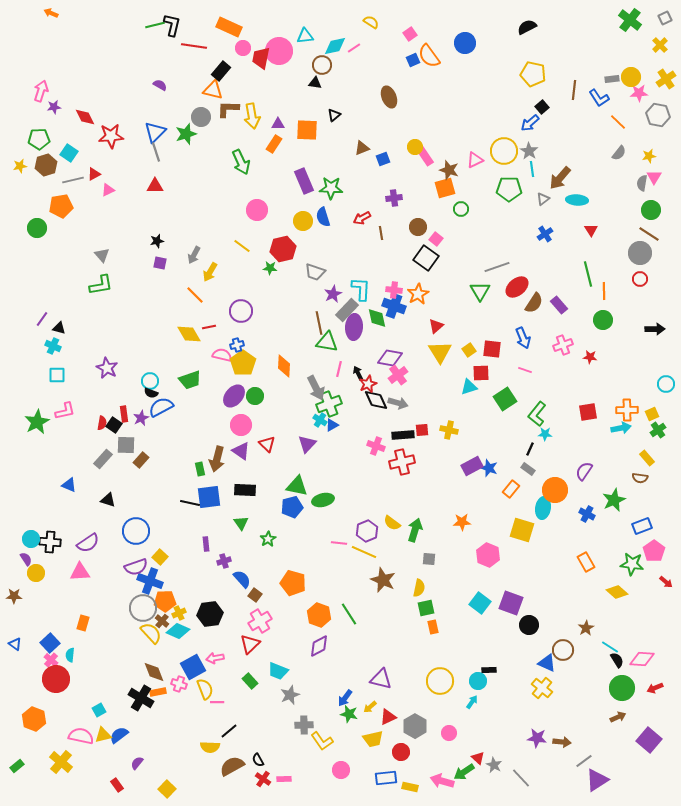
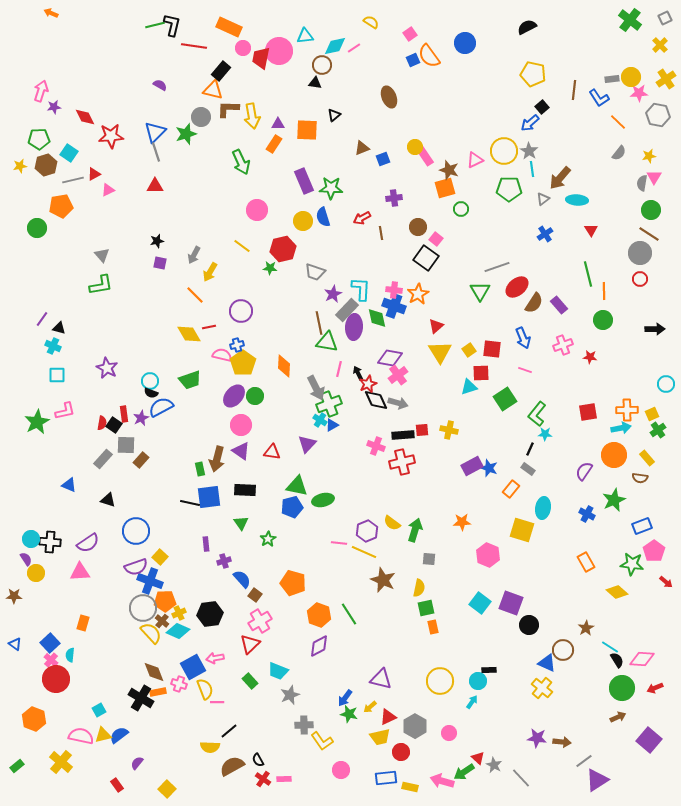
red triangle at (267, 444): moved 5 px right, 8 px down; rotated 36 degrees counterclockwise
orange circle at (555, 490): moved 59 px right, 35 px up
yellow trapezoid at (373, 739): moved 7 px right, 2 px up
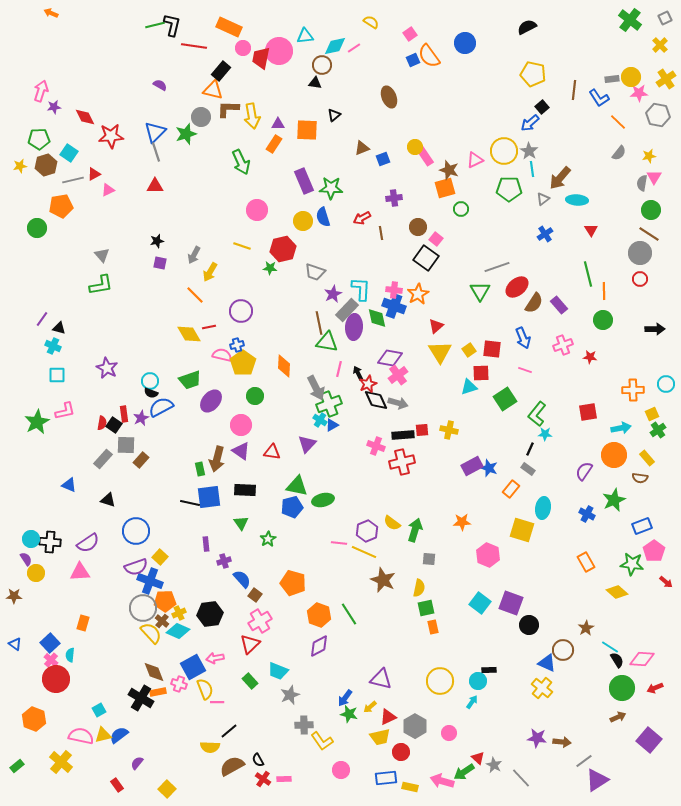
yellow line at (242, 246): rotated 18 degrees counterclockwise
purple ellipse at (234, 396): moved 23 px left, 5 px down
orange cross at (627, 410): moved 6 px right, 20 px up
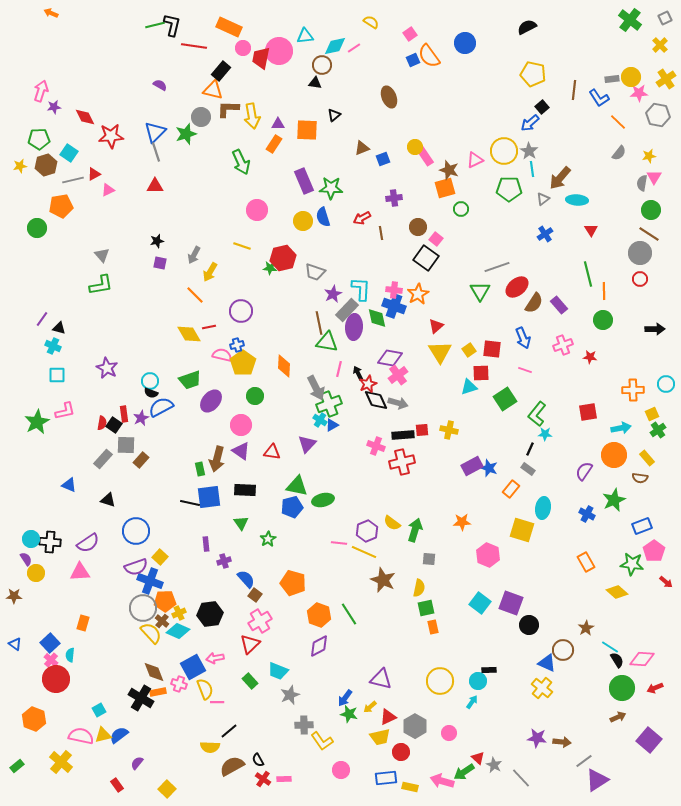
red hexagon at (283, 249): moved 9 px down
blue semicircle at (242, 579): moved 4 px right
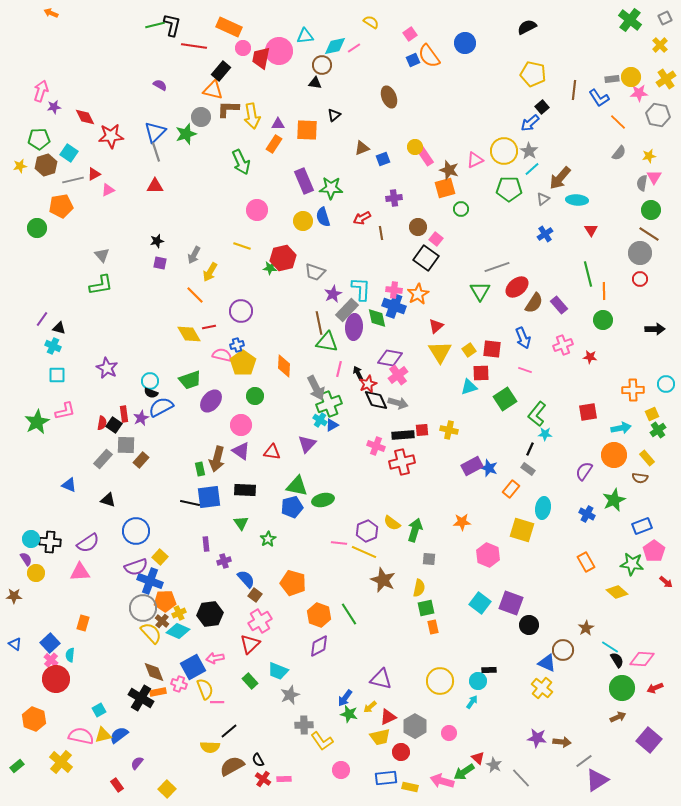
cyan line at (532, 169): rotated 56 degrees clockwise
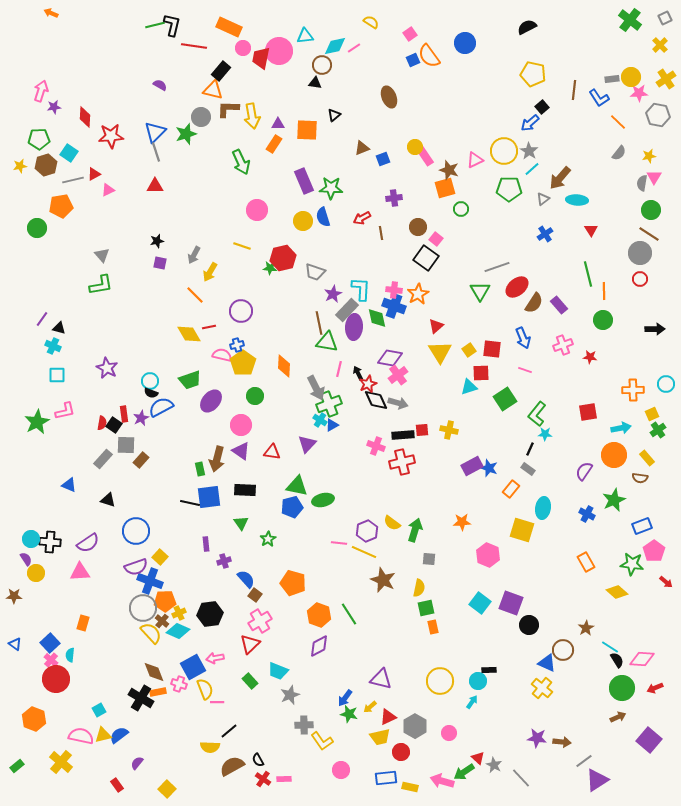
red diamond at (85, 117): rotated 30 degrees clockwise
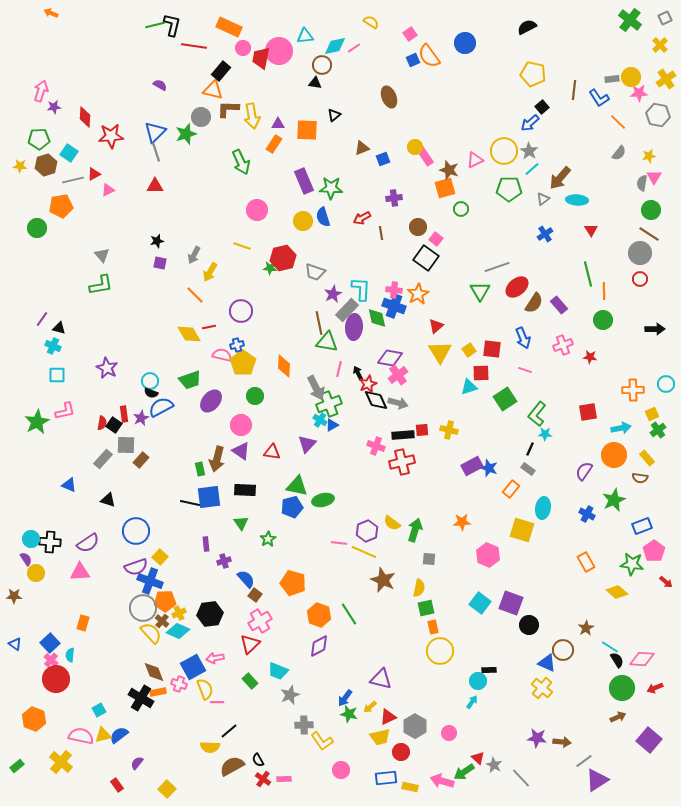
yellow star at (20, 166): rotated 16 degrees clockwise
yellow circle at (440, 681): moved 30 px up
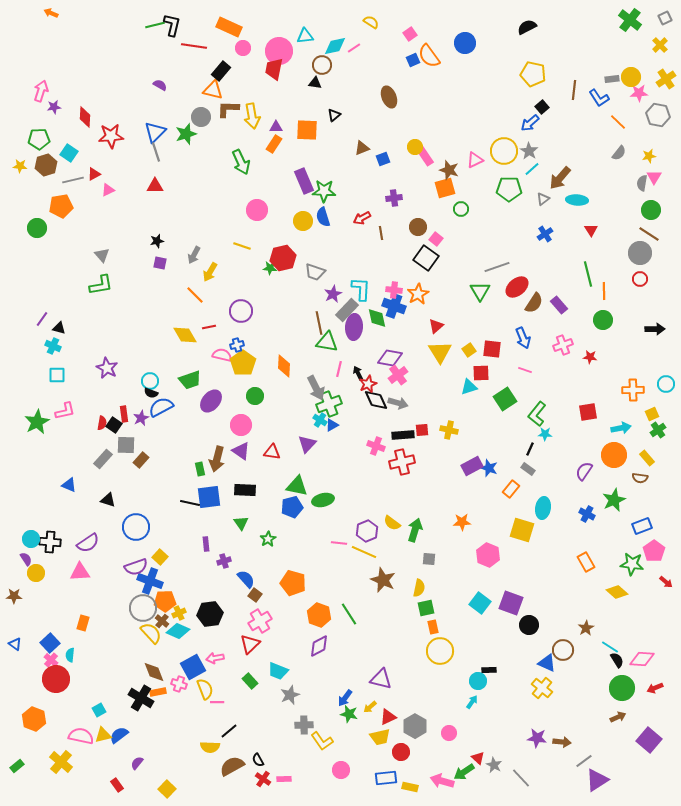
red trapezoid at (261, 58): moved 13 px right, 11 px down
purple triangle at (278, 124): moved 2 px left, 3 px down
green star at (331, 188): moved 7 px left, 3 px down
yellow diamond at (189, 334): moved 4 px left, 1 px down
blue circle at (136, 531): moved 4 px up
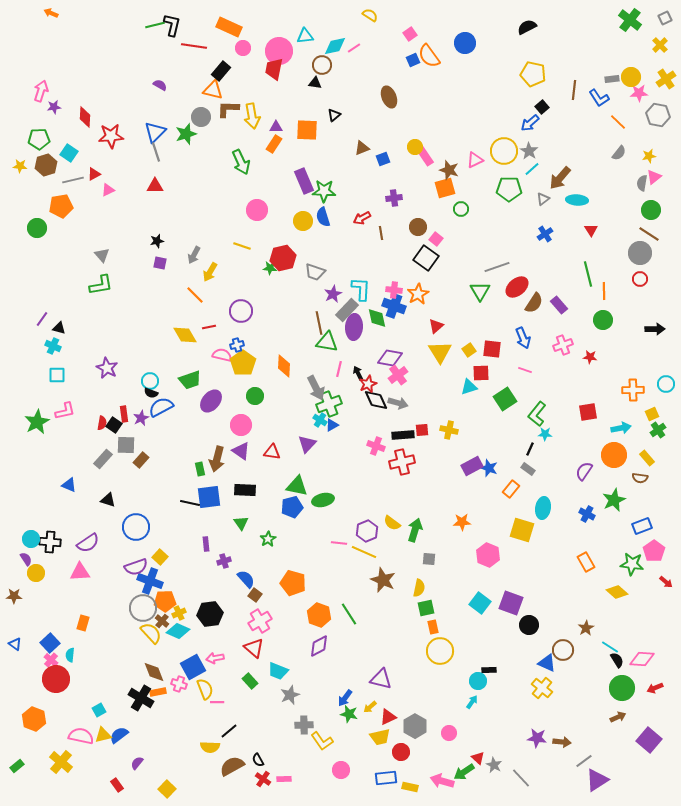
yellow semicircle at (371, 22): moved 1 px left, 7 px up
pink triangle at (654, 177): rotated 21 degrees clockwise
red triangle at (250, 644): moved 4 px right, 4 px down; rotated 35 degrees counterclockwise
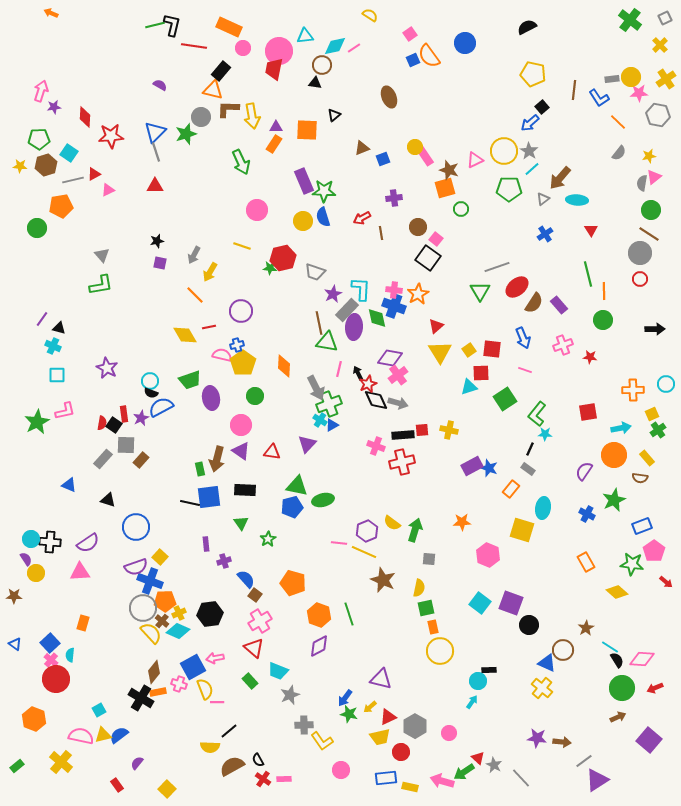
black square at (426, 258): moved 2 px right
purple ellipse at (211, 401): moved 3 px up; rotated 50 degrees counterclockwise
green line at (349, 614): rotated 15 degrees clockwise
brown diamond at (154, 672): rotated 60 degrees clockwise
